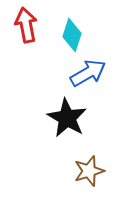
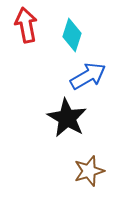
blue arrow: moved 3 px down
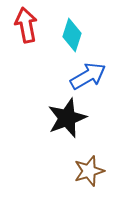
black star: rotated 21 degrees clockwise
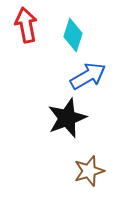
cyan diamond: moved 1 px right
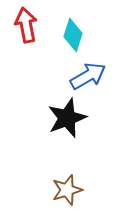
brown star: moved 22 px left, 19 px down
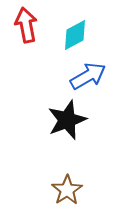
cyan diamond: moved 2 px right; rotated 44 degrees clockwise
black star: moved 2 px down
brown star: rotated 16 degrees counterclockwise
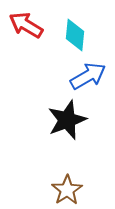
red arrow: rotated 48 degrees counterclockwise
cyan diamond: rotated 56 degrees counterclockwise
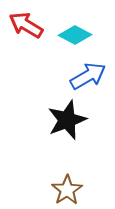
cyan diamond: rotated 68 degrees counterclockwise
